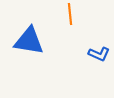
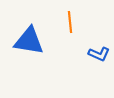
orange line: moved 8 px down
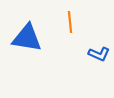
blue triangle: moved 2 px left, 3 px up
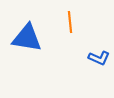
blue L-shape: moved 4 px down
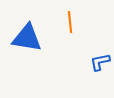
blue L-shape: moved 1 px right, 4 px down; rotated 145 degrees clockwise
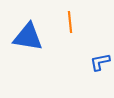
blue triangle: moved 1 px right, 1 px up
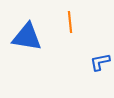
blue triangle: moved 1 px left
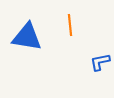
orange line: moved 3 px down
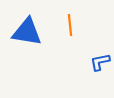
blue triangle: moved 5 px up
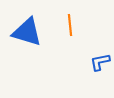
blue triangle: rotated 8 degrees clockwise
